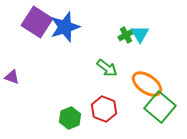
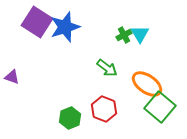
green cross: moved 2 px left
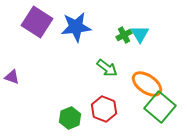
blue star: moved 11 px right; rotated 12 degrees clockwise
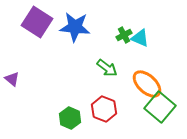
blue star: moved 1 px left; rotated 12 degrees clockwise
cyan triangle: moved 4 px down; rotated 36 degrees counterclockwise
purple triangle: moved 2 px down; rotated 21 degrees clockwise
orange ellipse: rotated 8 degrees clockwise
green hexagon: rotated 15 degrees counterclockwise
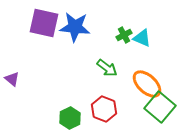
purple square: moved 7 px right, 1 px down; rotated 20 degrees counterclockwise
cyan triangle: moved 2 px right
green hexagon: rotated 10 degrees clockwise
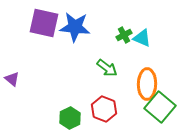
orange ellipse: rotated 48 degrees clockwise
